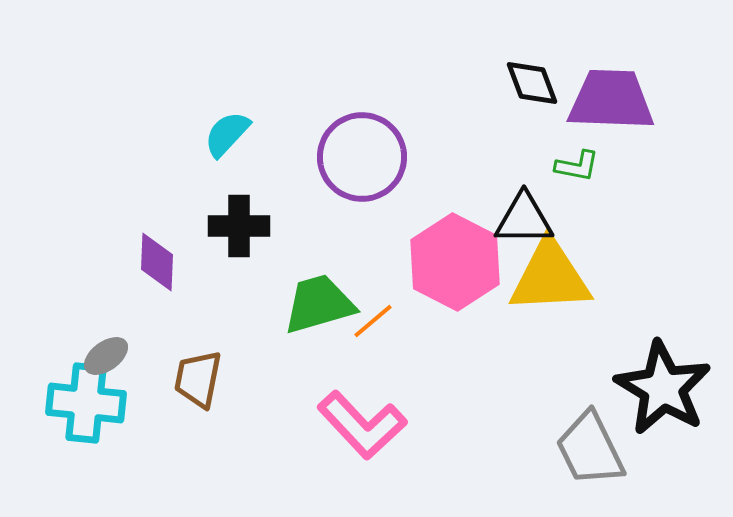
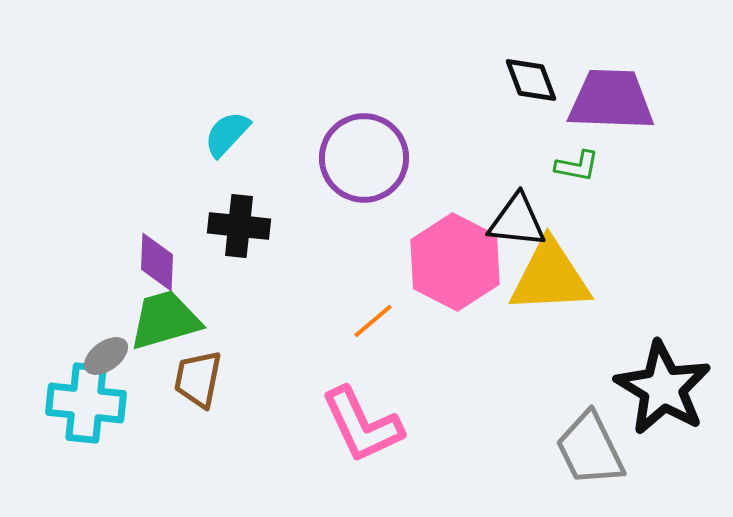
black diamond: moved 1 px left, 3 px up
purple circle: moved 2 px right, 1 px down
black triangle: moved 7 px left, 2 px down; rotated 6 degrees clockwise
black cross: rotated 6 degrees clockwise
green trapezoid: moved 154 px left, 16 px down
pink L-shape: rotated 18 degrees clockwise
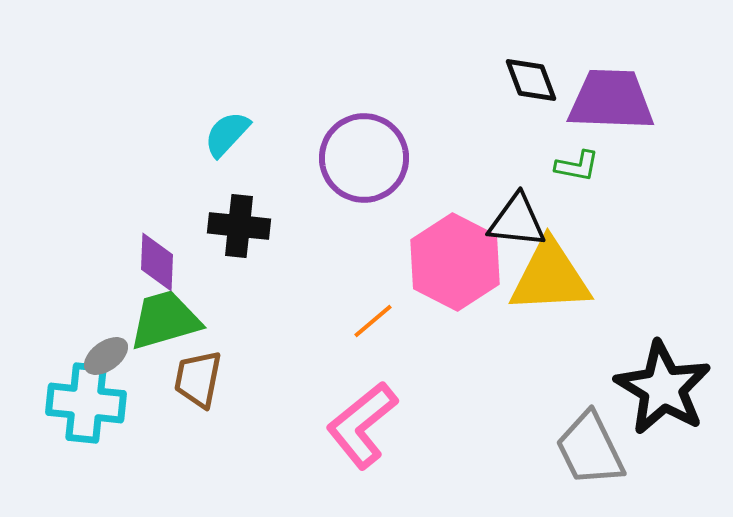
pink L-shape: rotated 76 degrees clockwise
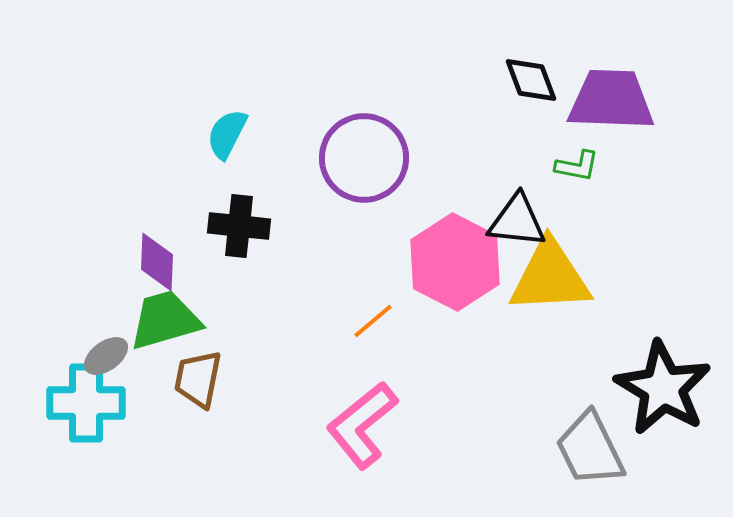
cyan semicircle: rotated 16 degrees counterclockwise
cyan cross: rotated 6 degrees counterclockwise
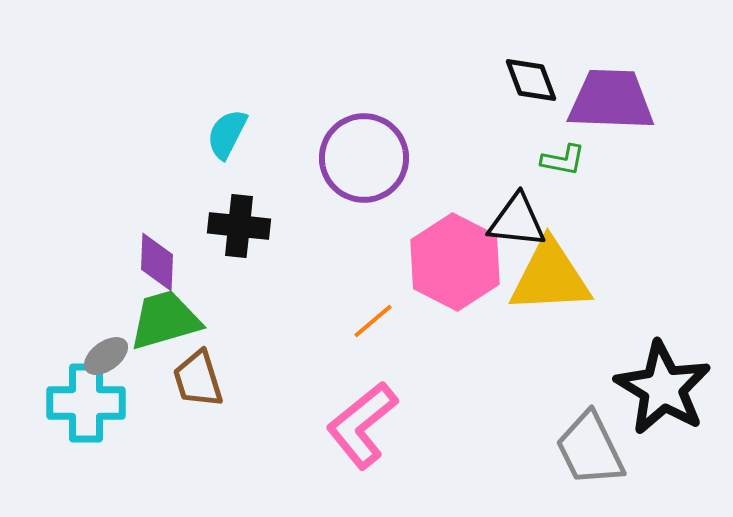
green L-shape: moved 14 px left, 6 px up
brown trapezoid: rotated 28 degrees counterclockwise
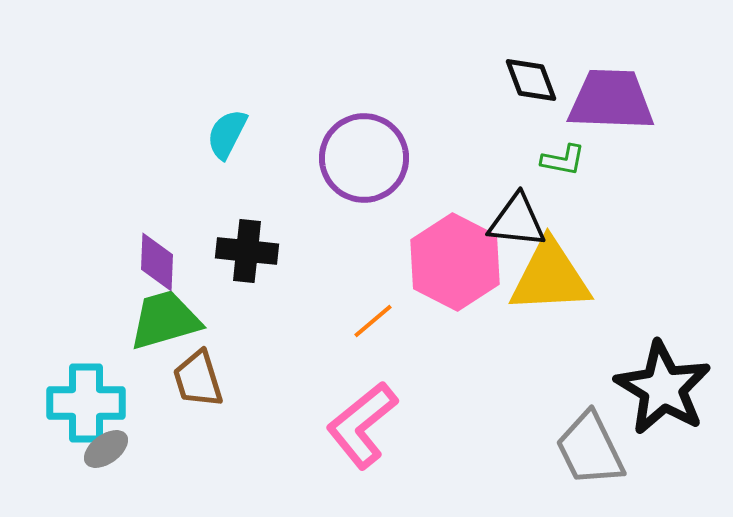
black cross: moved 8 px right, 25 px down
gray ellipse: moved 93 px down
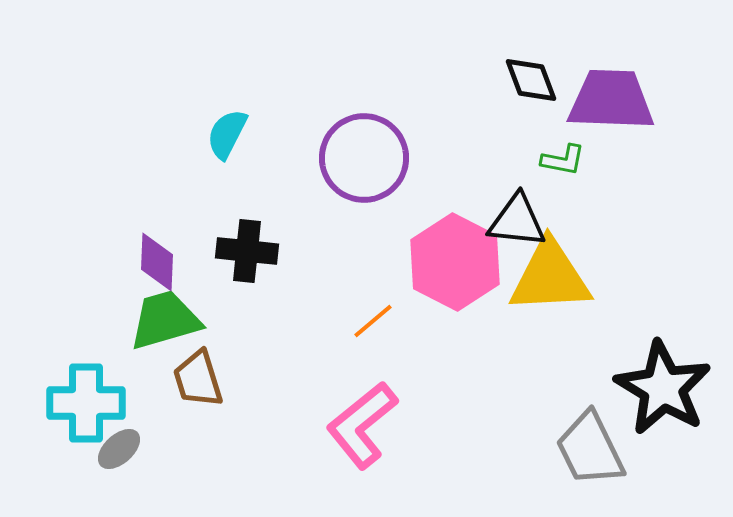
gray ellipse: moved 13 px right; rotated 6 degrees counterclockwise
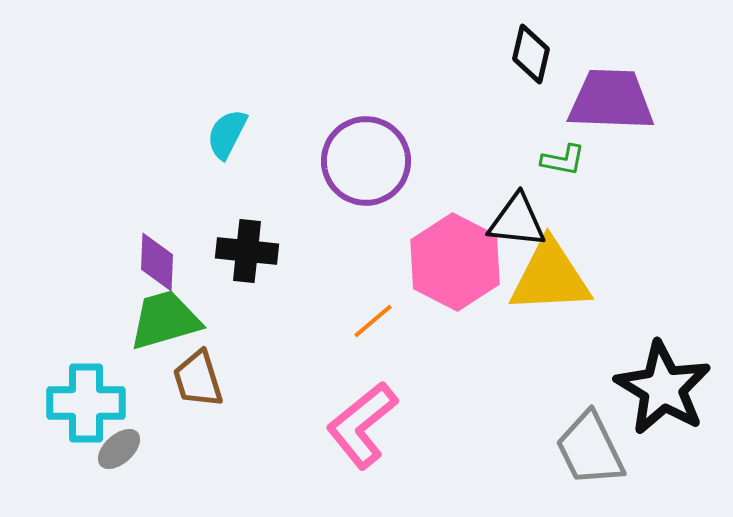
black diamond: moved 26 px up; rotated 34 degrees clockwise
purple circle: moved 2 px right, 3 px down
